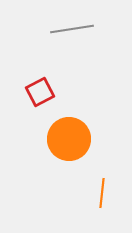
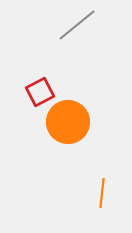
gray line: moved 5 px right, 4 px up; rotated 30 degrees counterclockwise
orange circle: moved 1 px left, 17 px up
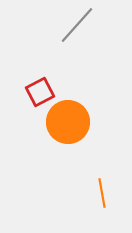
gray line: rotated 9 degrees counterclockwise
orange line: rotated 16 degrees counterclockwise
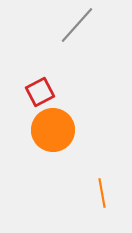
orange circle: moved 15 px left, 8 px down
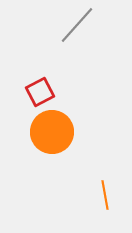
orange circle: moved 1 px left, 2 px down
orange line: moved 3 px right, 2 px down
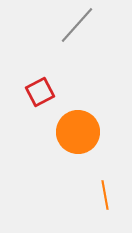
orange circle: moved 26 px right
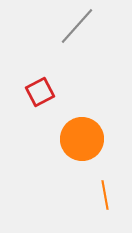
gray line: moved 1 px down
orange circle: moved 4 px right, 7 px down
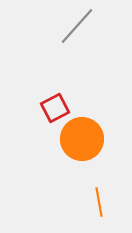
red square: moved 15 px right, 16 px down
orange line: moved 6 px left, 7 px down
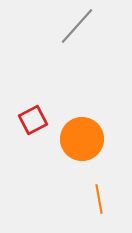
red square: moved 22 px left, 12 px down
orange line: moved 3 px up
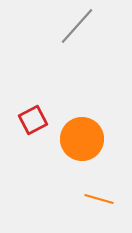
orange line: rotated 64 degrees counterclockwise
